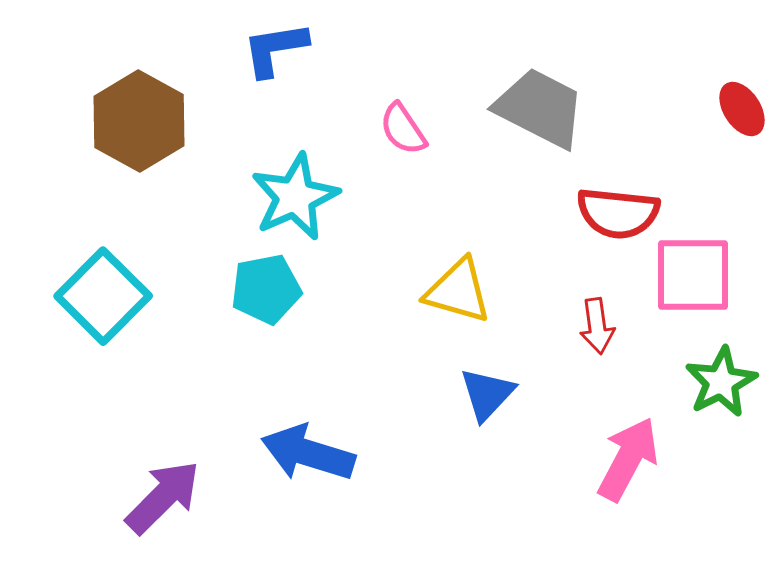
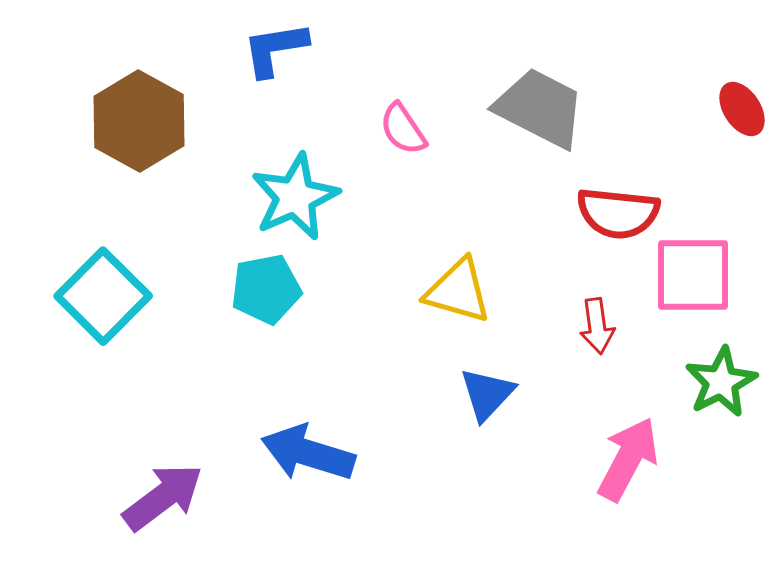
purple arrow: rotated 8 degrees clockwise
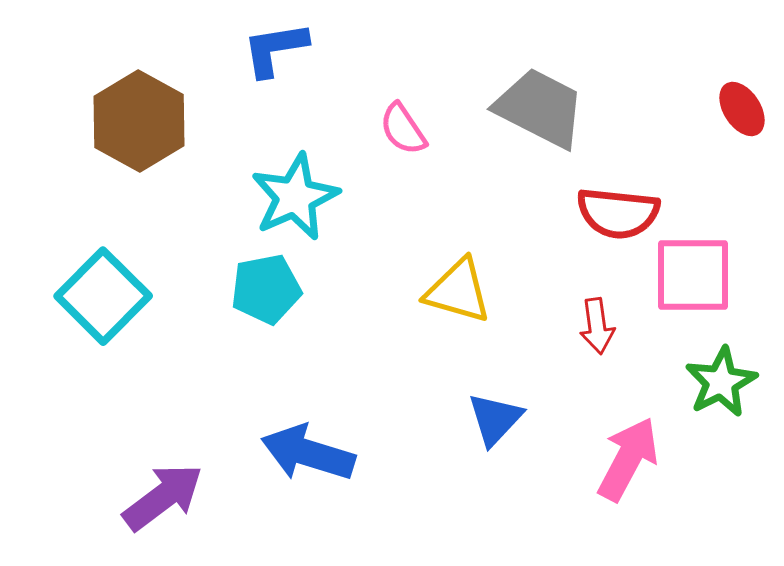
blue triangle: moved 8 px right, 25 px down
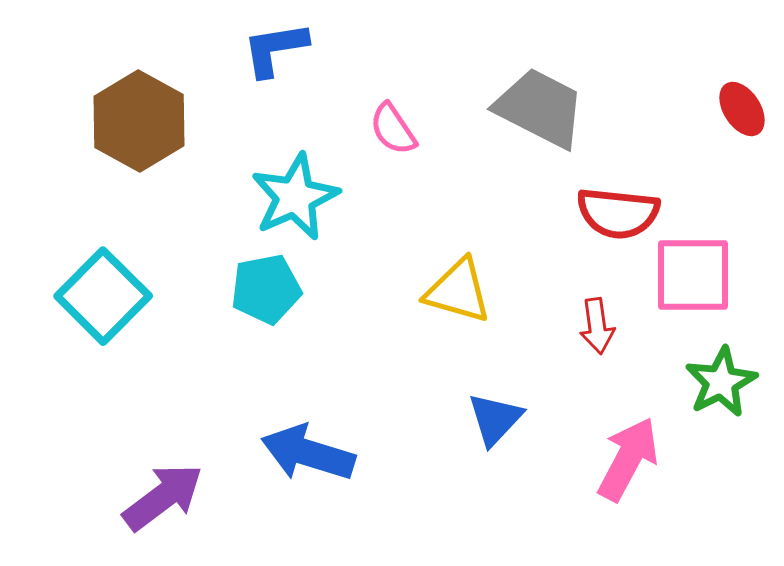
pink semicircle: moved 10 px left
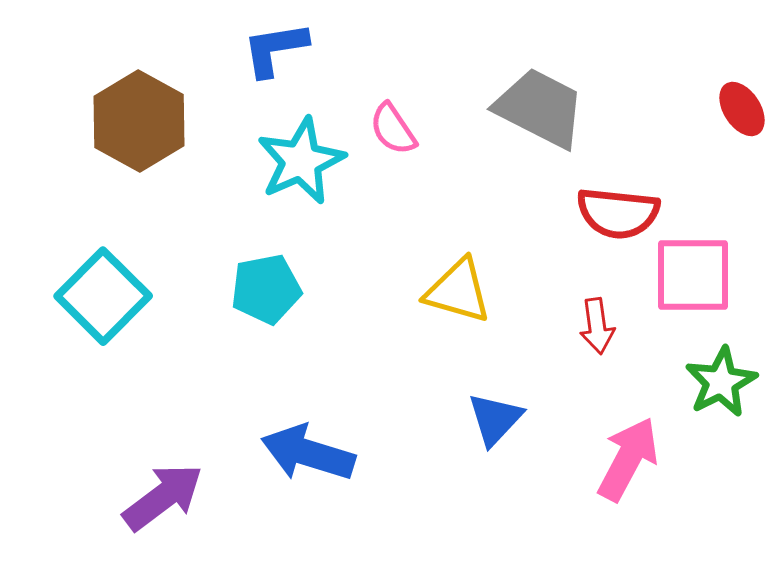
cyan star: moved 6 px right, 36 px up
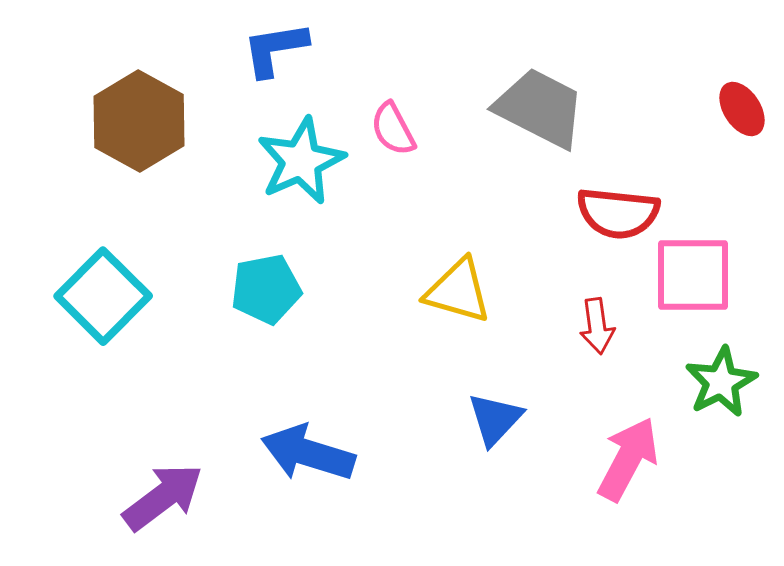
pink semicircle: rotated 6 degrees clockwise
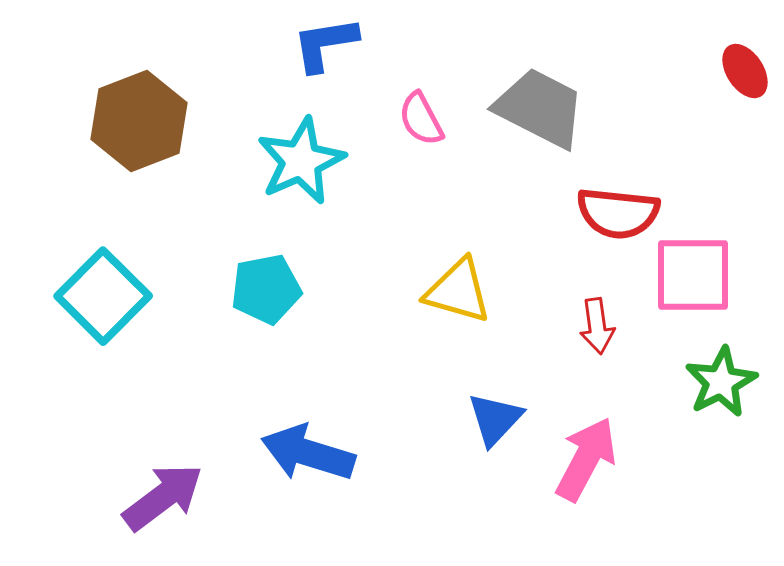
blue L-shape: moved 50 px right, 5 px up
red ellipse: moved 3 px right, 38 px up
brown hexagon: rotated 10 degrees clockwise
pink semicircle: moved 28 px right, 10 px up
pink arrow: moved 42 px left
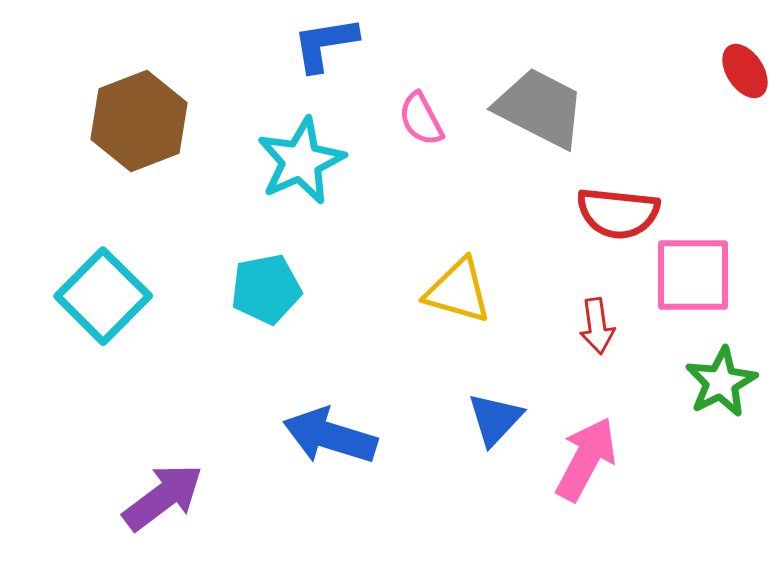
blue arrow: moved 22 px right, 17 px up
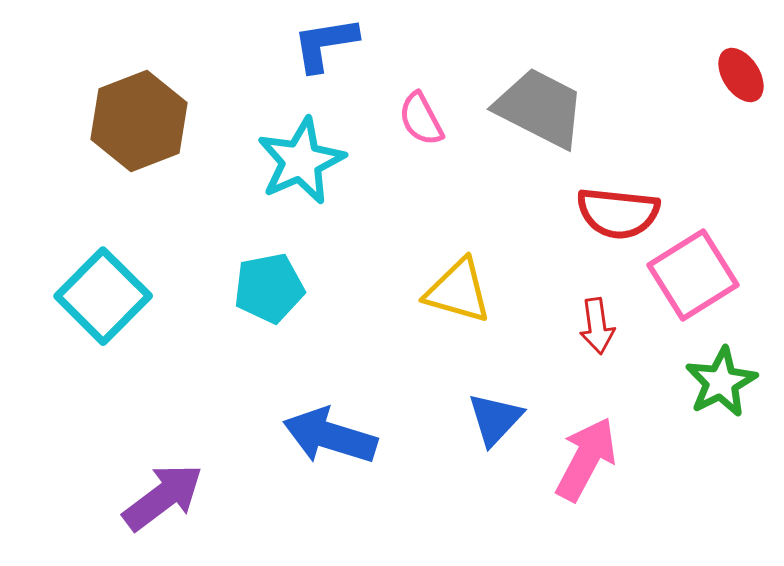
red ellipse: moved 4 px left, 4 px down
pink square: rotated 32 degrees counterclockwise
cyan pentagon: moved 3 px right, 1 px up
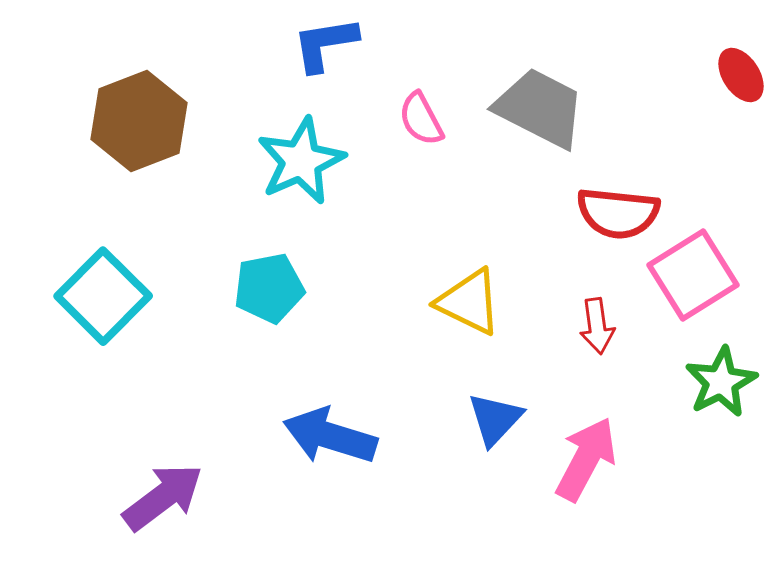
yellow triangle: moved 11 px right, 11 px down; rotated 10 degrees clockwise
